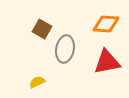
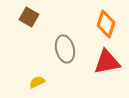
orange diamond: rotated 76 degrees counterclockwise
brown square: moved 13 px left, 12 px up
gray ellipse: rotated 24 degrees counterclockwise
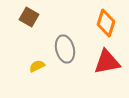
orange diamond: moved 1 px up
yellow semicircle: moved 16 px up
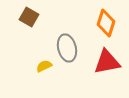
gray ellipse: moved 2 px right, 1 px up
yellow semicircle: moved 7 px right
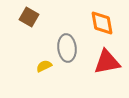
orange diamond: moved 4 px left; rotated 28 degrees counterclockwise
gray ellipse: rotated 8 degrees clockwise
